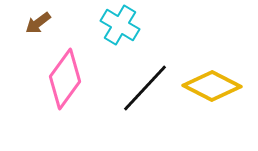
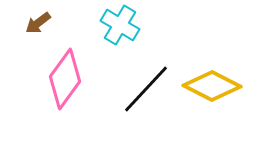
black line: moved 1 px right, 1 px down
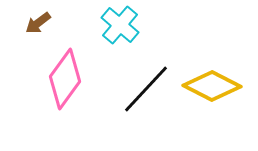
cyan cross: rotated 9 degrees clockwise
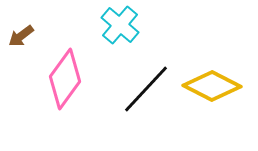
brown arrow: moved 17 px left, 13 px down
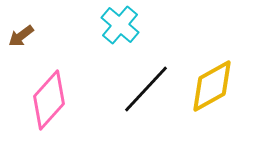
pink diamond: moved 16 px left, 21 px down; rotated 6 degrees clockwise
yellow diamond: rotated 56 degrees counterclockwise
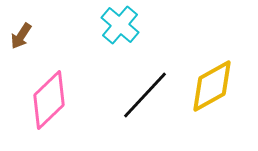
brown arrow: rotated 20 degrees counterclockwise
black line: moved 1 px left, 6 px down
pink diamond: rotated 4 degrees clockwise
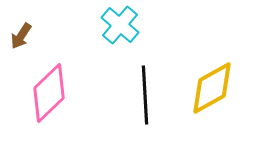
yellow diamond: moved 2 px down
black line: rotated 46 degrees counterclockwise
pink diamond: moved 7 px up
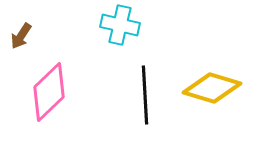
cyan cross: rotated 27 degrees counterclockwise
yellow diamond: rotated 46 degrees clockwise
pink diamond: moved 1 px up
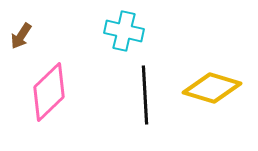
cyan cross: moved 4 px right, 6 px down
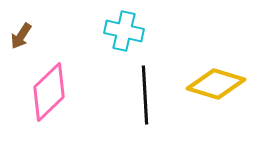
yellow diamond: moved 4 px right, 4 px up
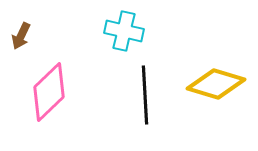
brown arrow: rotated 8 degrees counterclockwise
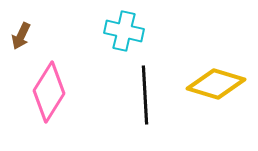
pink diamond: rotated 14 degrees counterclockwise
